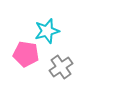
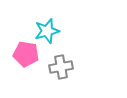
gray cross: rotated 25 degrees clockwise
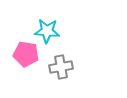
cyan star: rotated 20 degrees clockwise
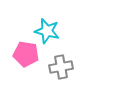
cyan star: rotated 10 degrees clockwise
